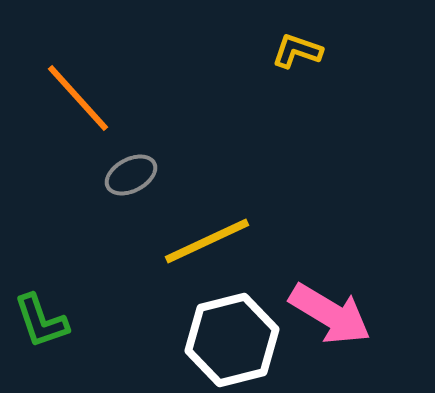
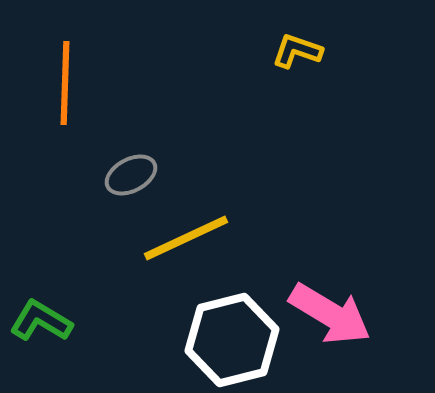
orange line: moved 13 px left, 15 px up; rotated 44 degrees clockwise
yellow line: moved 21 px left, 3 px up
green L-shape: rotated 140 degrees clockwise
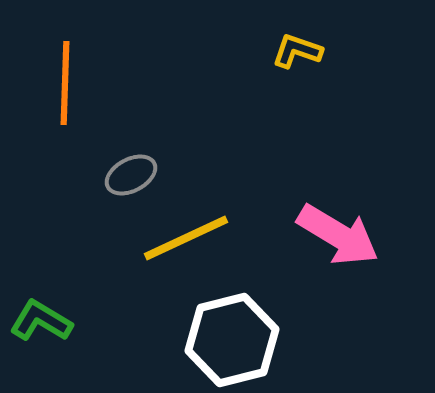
pink arrow: moved 8 px right, 79 px up
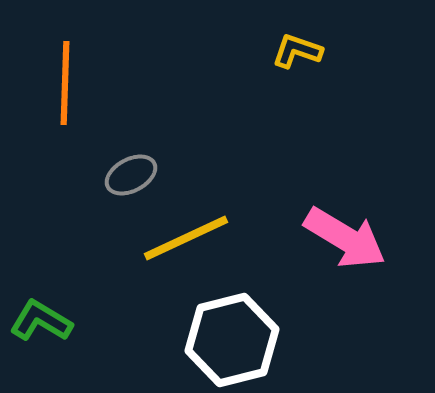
pink arrow: moved 7 px right, 3 px down
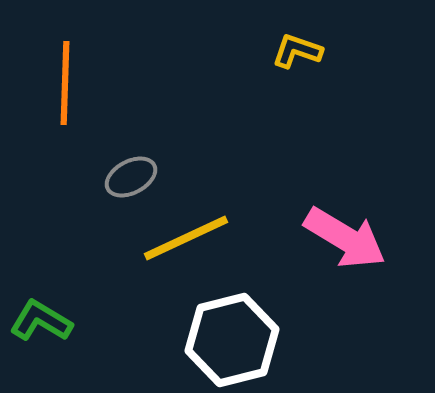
gray ellipse: moved 2 px down
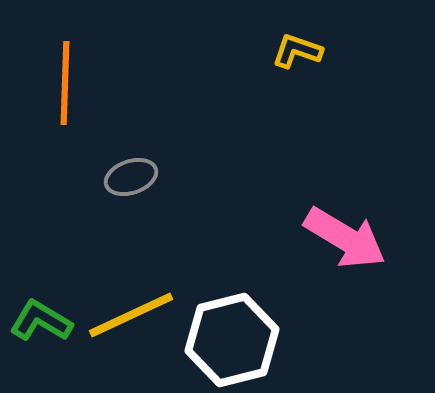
gray ellipse: rotated 9 degrees clockwise
yellow line: moved 55 px left, 77 px down
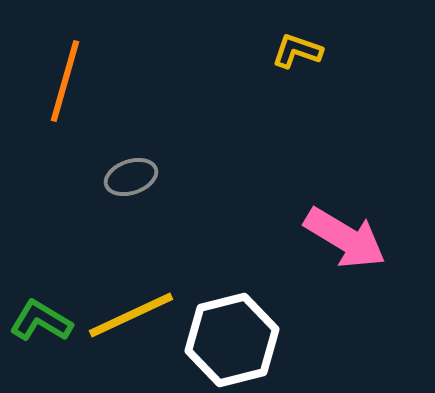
orange line: moved 2 px up; rotated 14 degrees clockwise
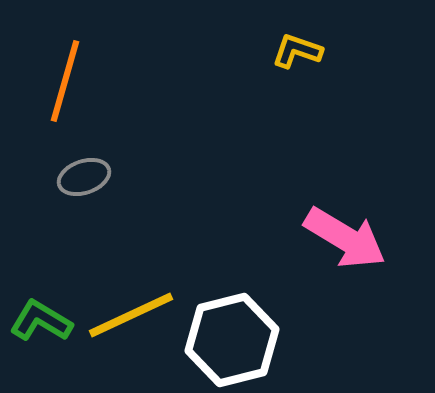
gray ellipse: moved 47 px left
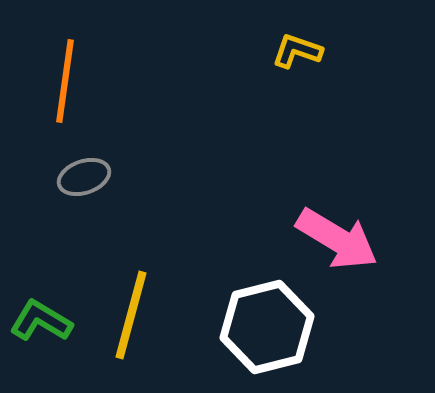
orange line: rotated 8 degrees counterclockwise
pink arrow: moved 8 px left, 1 px down
yellow line: rotated 50 degrees counterclockwise
white hexagon: moved 35 px right, 13 px up
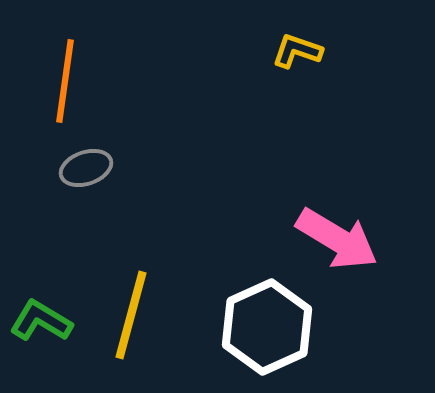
gray ellipse: moved 2 px right, 9 px up
white hexagon: rotated 10 degrees counterclockwise
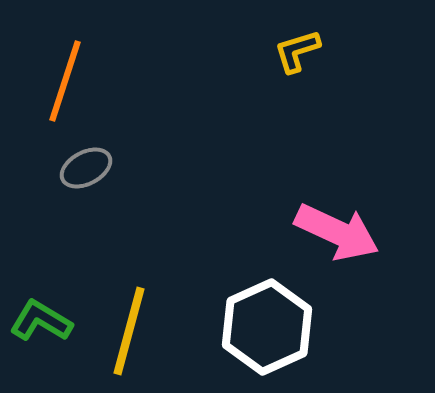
yellow L-shape: rotated 36 degrees counterclockwise
orange line: rotated 10 degrees clockwise
gray ellipse: rotated 9 degrees counterclockwise
pink arrow: moved 7 px up; rotated 6 degrees counterclockwise
yellow line: moved 2 px left, 16 px down
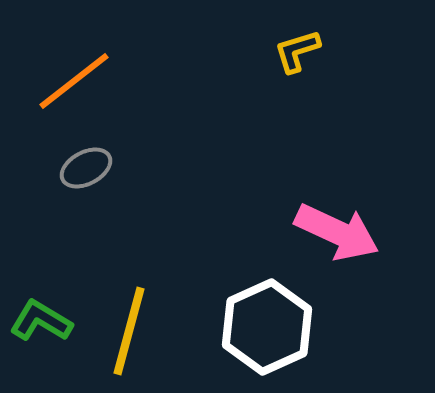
orange line: moved 9 px right; rotated 34 degrees clockwise
